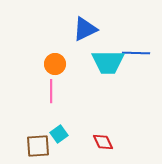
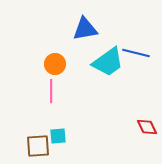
blue triangle: rotated 16 degrees clockwise
blue line: rotated 12 degrees clockwise
cyan trapezoid: rotated 36 degrees counterclockwise
cyan square: moved 1 px left, 2 px down; rotated 30 degrees clockwise
red diamond: moved 44 px right, 15 px up
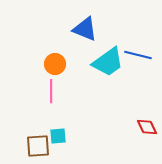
blue triangle: rotated 32 degrees clockwise
blue line: moved 2 px right, 2 px down
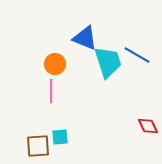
blue triangle: moved 9 px down
blue line: moved 1 px left; rotated 16 degrees clockwise
cyan trapezoid: rotated 72 degrees counterclockwise
red diamond: moved 1 px right, 1 px up
cyan square: moved 2 px right, 1 px down
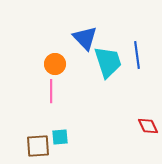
blue triangle: rotated 24 degrees clockwise
blue line: rotated 52 degrees clockwise
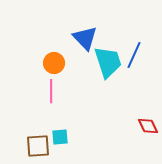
blue line: moved 3 px left; rotated 32 degrees clockwise
orange circle: moved 1 px left, 1 px up
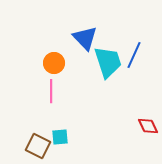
brown square: rotated 30 degrees clockwise
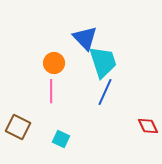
blue line: moved 29 px left, 37 px down
cyan trapezoid: moved 5 px left
cyan square: moved 1 px right, 2 px down; rotated 30 degrees clockwise
brown square: moved 20 px left, 19 px up
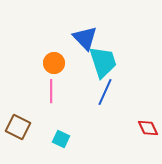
red diamond: moved 2 px down
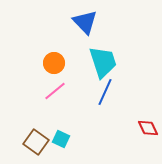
blue triangle: moved 16 px up
pink line: moved 4 px right; rotated 50 degrees clockwise
brown square: moved 18 px right, 15 px down; rotated 10 degrees clockwise
